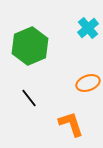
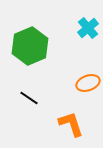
black line: rotated 18 degrees counterclockwise
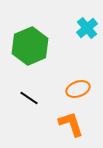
cyan cross: moved 1 px left
orange ellipse: moved 10 px left, 6 px down
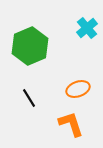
black line: rotated 24 degrees clockwise
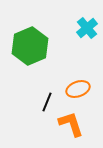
black line: moved 18 px right, 4 px down; rotated 54 degrees clockwise
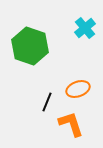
cyan cross: moved 2 px left
green hexagon: rotated 18 degrees counterclockwise
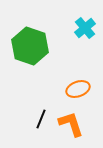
black line: moved 6 px left, 17 px down
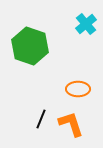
cyan cross: moved 1 px right, 4 px up
orange ellipse: rotated 20 degrees clockwise
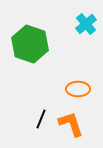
green hexagon: moved 2 px up
